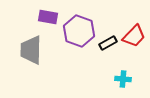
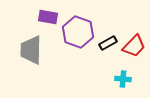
purple hexagon: moved 1 px left, 1 px down
red trapezoid: moved 10 px down
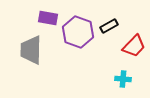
purple rectangle: moved 1 px down
black rectangle: moved 1 px right, 17 px up
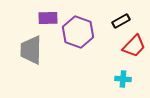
purple rectangle: rotated 12 degrees counterclockwise
black rectangle: moved 12 px right, 5 px up
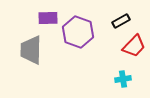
cyan cross: rotated 14 degrees counterclockwise
